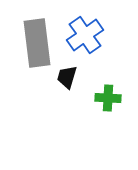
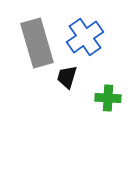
blue cross: moved 2 px down
gray rectangle: rotated 9 degrees counterclockwise
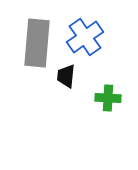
gray rectangle: rotated 21 degrees clockwise
black trapezoid: moved 1 px left, 1 px up; rotated 10 degrees counterclockwise
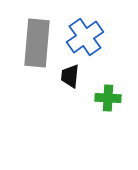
black trapezoid: moved 4 px right
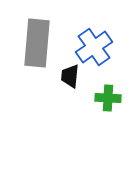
blue cross: moved 9 px right, 10 px down
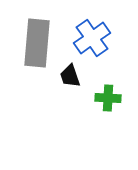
blue cross: moved 2 px left, 9 px up
black trapezoid: rotated 25 degrees counterclockwise
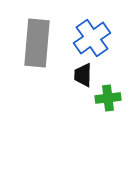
black trapezoid: moved 13 px right, 1 px up; rotated 20 degrees clockwise
green cross: rotated 10 degrees counterclockwise
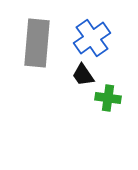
black trapezoid: rotated 35 degrees counterclockwise
green cross: rotated 15 degrees clockwise
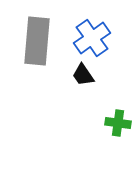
gray rectangle: moved 2 px up
green cross: moved 10 px right, 25 px down
